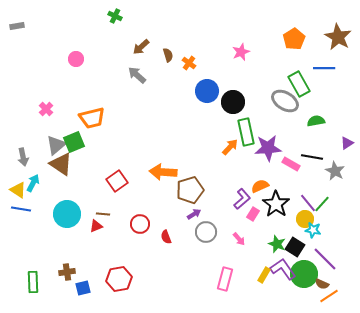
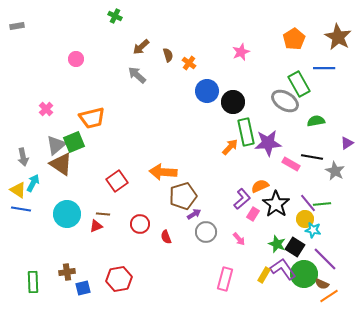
purple star at (268, 148): moved 5 px up
brown pentagon at (190, 190): moved 7 px left, 6 px down
green line at (322, 204): rotated 42 degrees clockwise
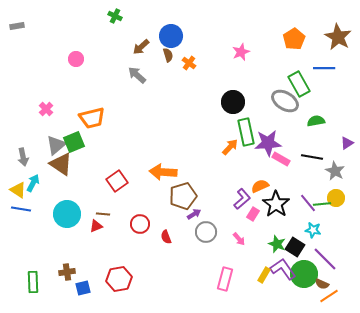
blue circle at (207, 91): moved 36 px left, 55 px up
pink rectangle at (291, 164): moved 10 px left, 5 px up
yellow circle at (305, 219): moved 31 px right, 21 px up
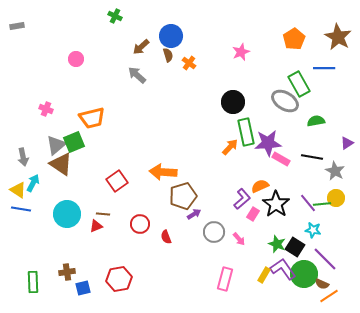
pink cross at (46, 109): rotated 24 degrees counterclockwise
gray circle at (206, 232): moved 8 px right
